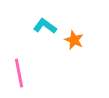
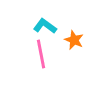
pink line: moved 22 px right, 19 px up
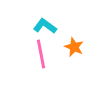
orange star: moved 7 px down
